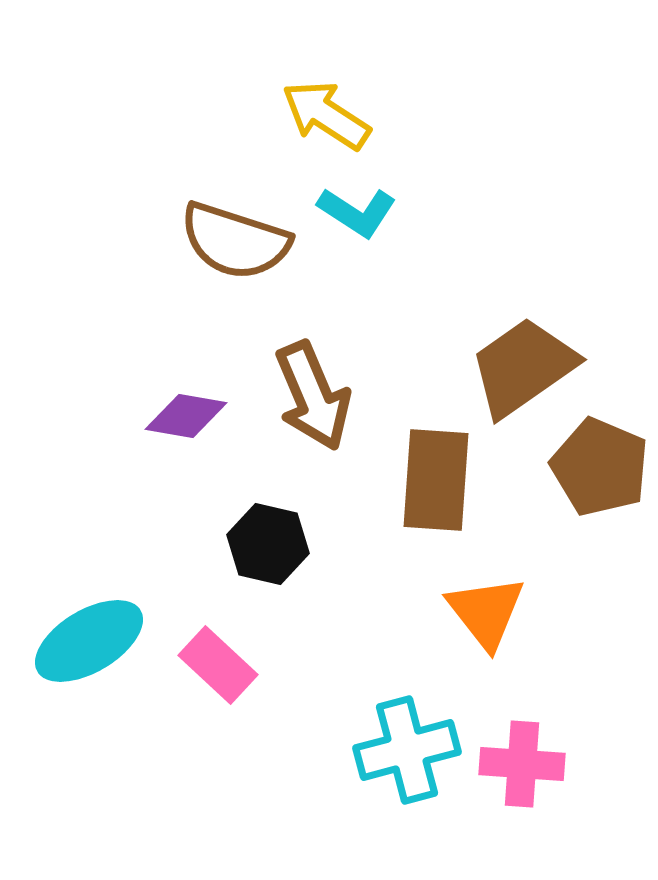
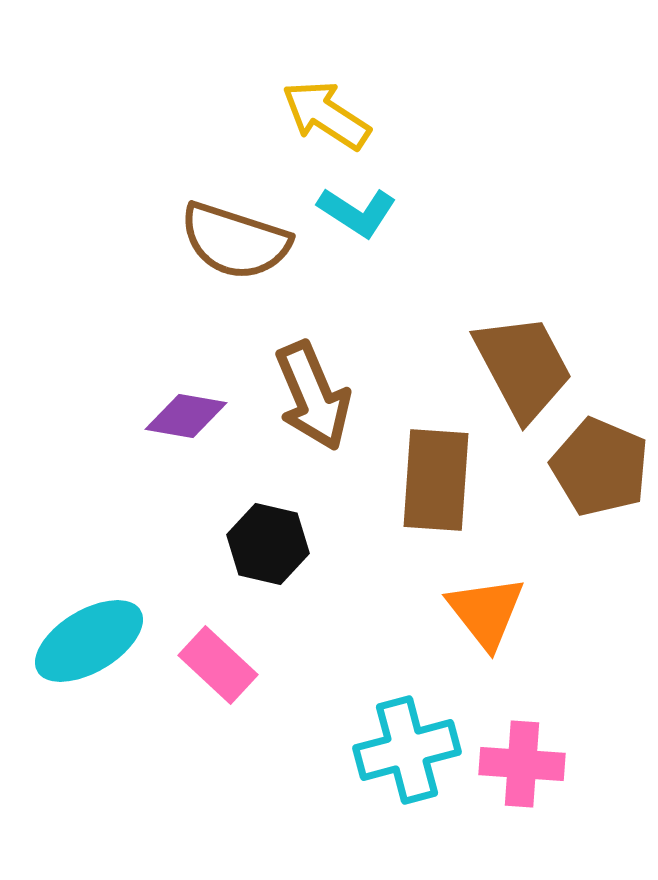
brown trapezoid: rotated 97 degrees clockwise
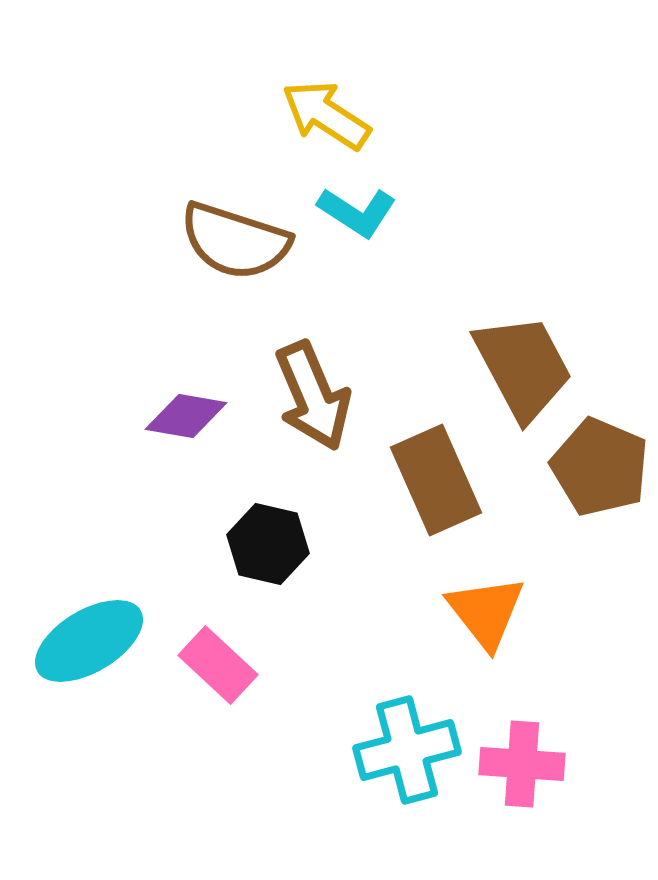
brown rectangle: rotated 28 degrees counterclockwise
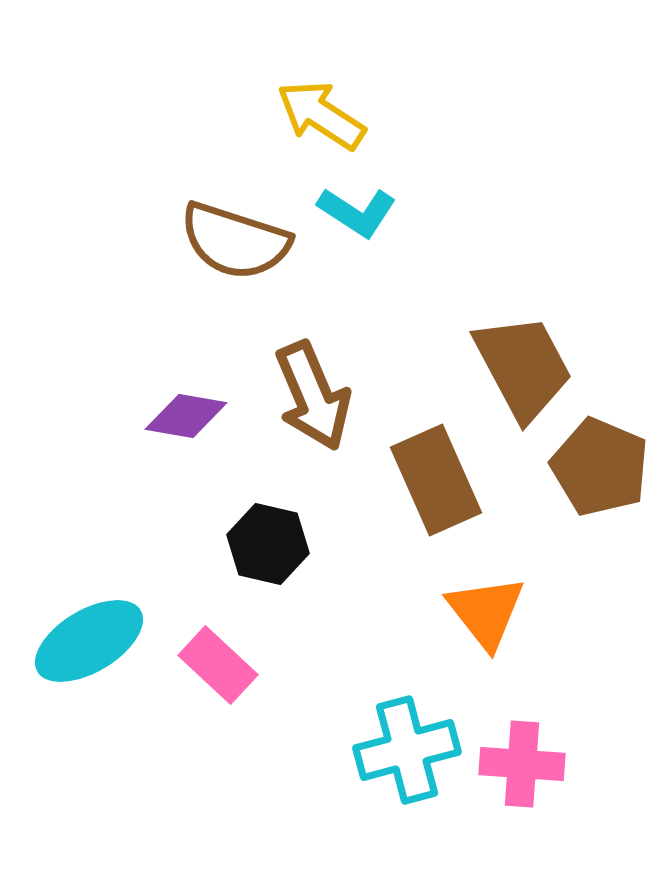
yellow arrow: moved 5 px left
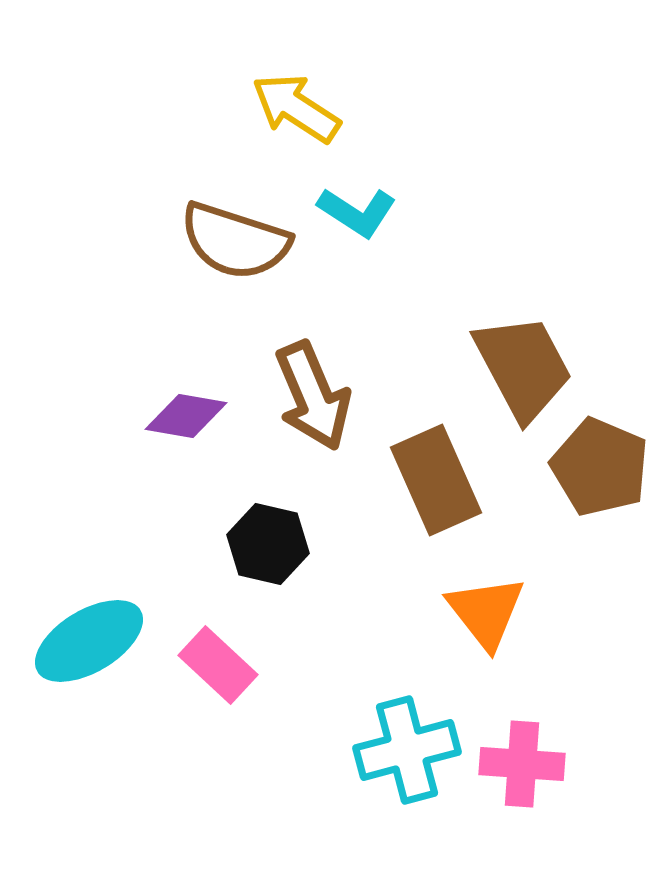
yellow arrow: moved 25 px left, 7 px up
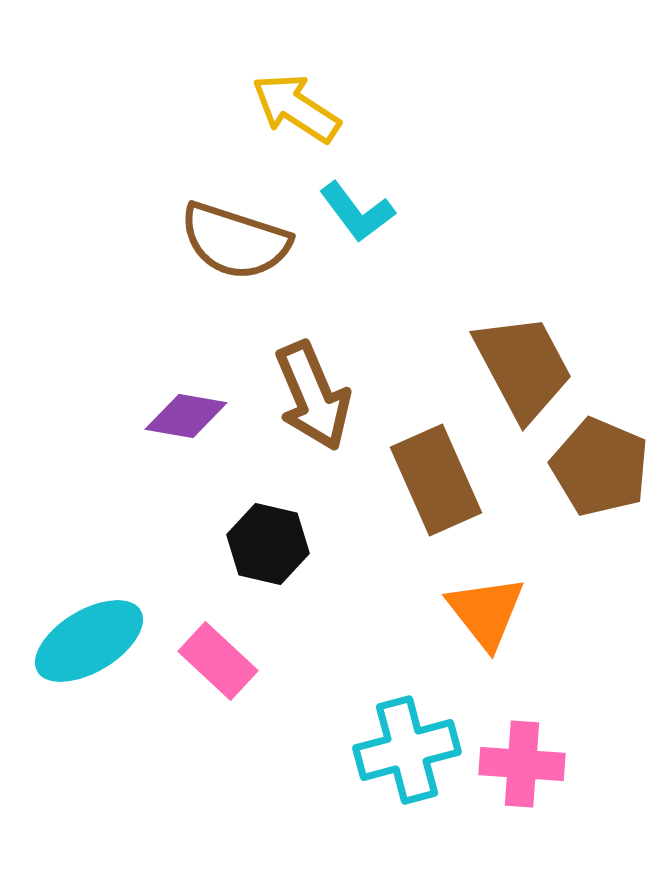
cyan L-shape: rotated 20 degrees clockwise
pink rectangle: moved 4 px up
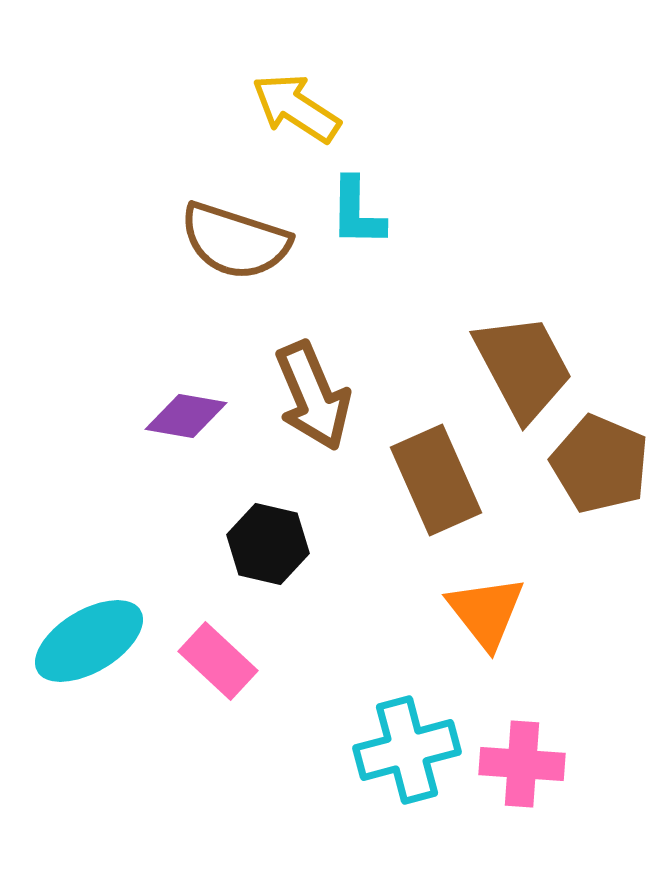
cyan L-shape: rotated 38 degrees clockwise
brown pentagon: moved 3 px up
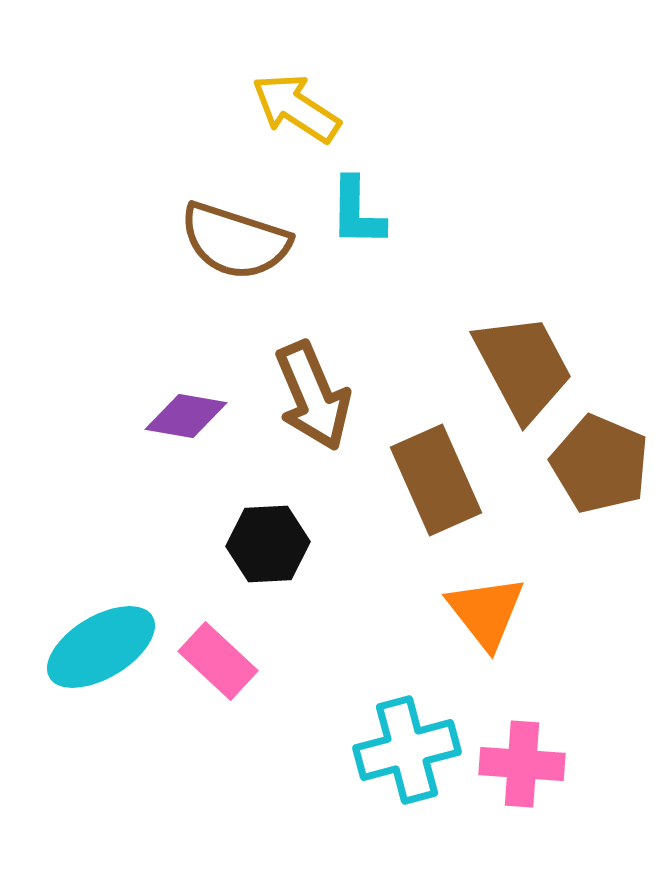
black hexagon: rotated 16 degrees counterclockwise
cyan ellipse: moved 12 px right, 6 px down
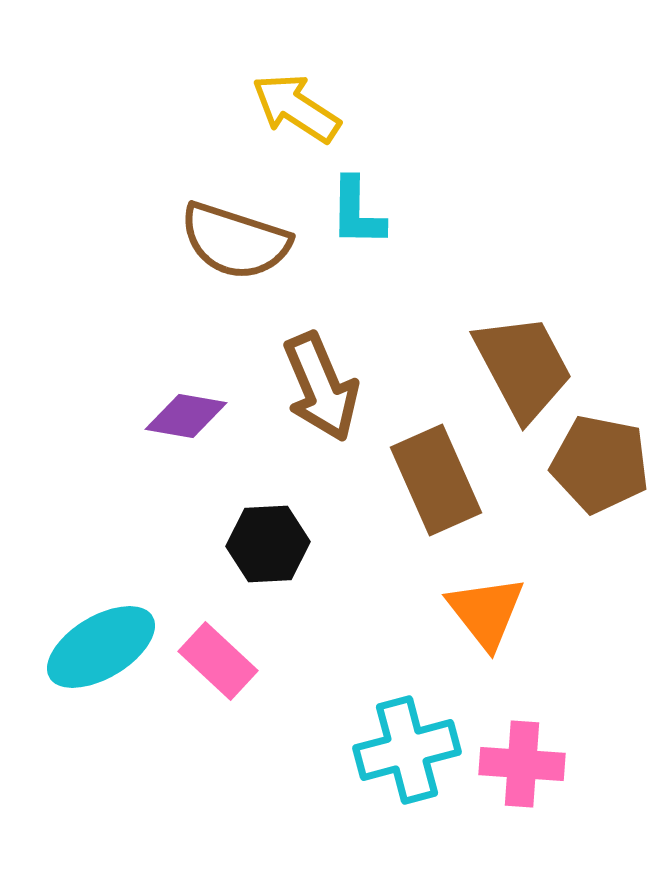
brown arrow: moved 8 px right, 9 px up
brown pentagon: rotated 12 degrees counterclockwise
